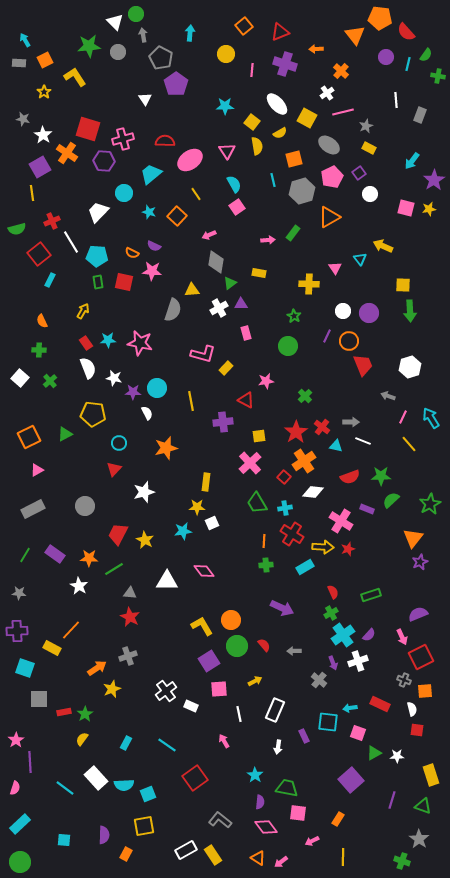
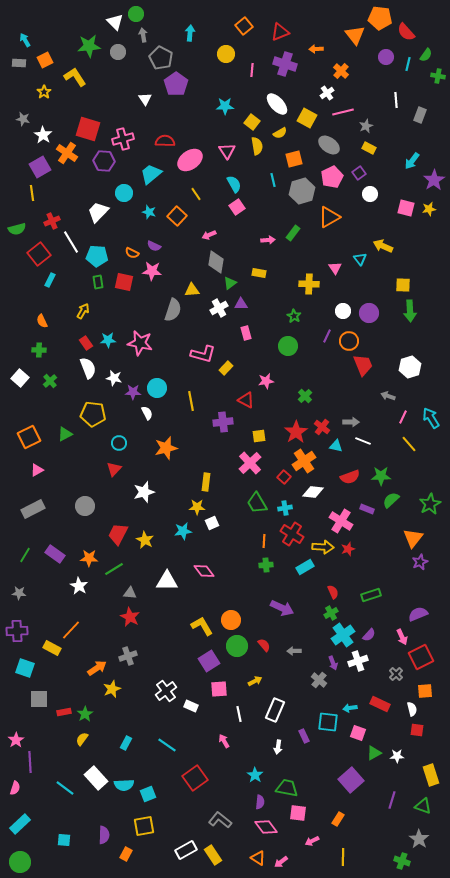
gray cross at (404, 680): moved 8 px left, 6 px up; rotated 24 degrees clockwise
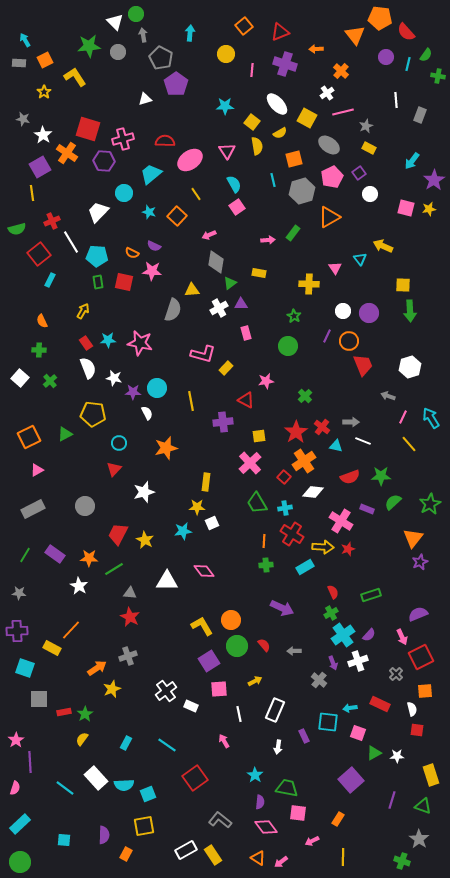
white triangle at (145, 99): rotated 48 degrees clockwise
green semicircle at (391, 500): moved 2 px right, 2 px down
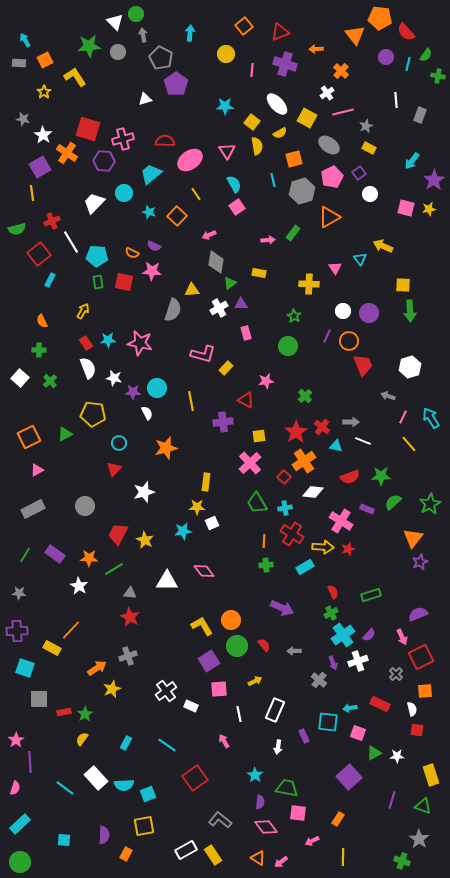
white trapezoid at (98, 212): moved 4 px left, 9 px up
purple square at (351, 780): moved 2 px left, 3 px up
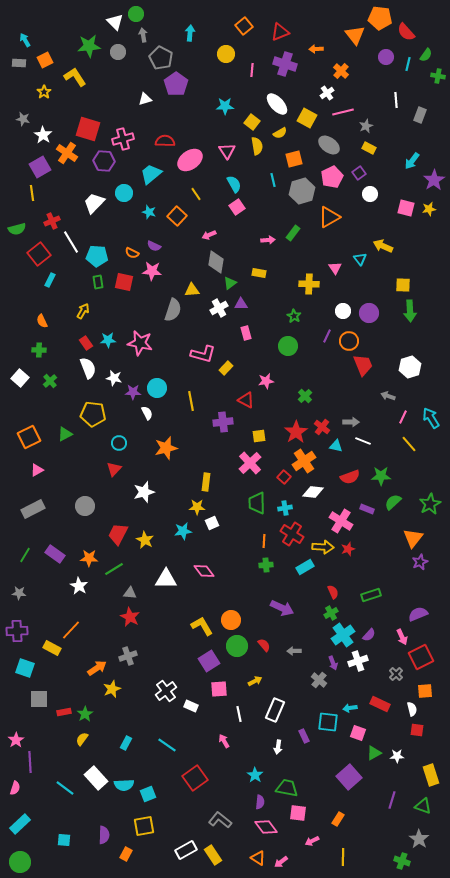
green trapezoid at (257, 503): rotated 30 degrees clockwise
white triangle at (167, 581): moved 1 px left, 2 px up
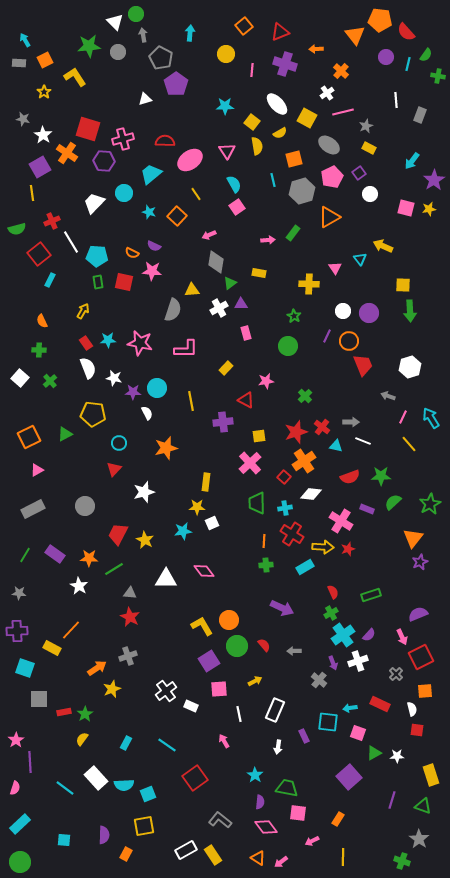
orange pentagon at (380, 18): moved 2 px down
pink L-shape at (203, 354): moved 17 px left, 5 px up; rotated 15 degrees counterclockwise
red star at (296, 432): rotated 15 degrees clockwise
white diamond at (313, 492): moved 2 px left, 2 px down
orange circle at (231, 620): moved 2 px left
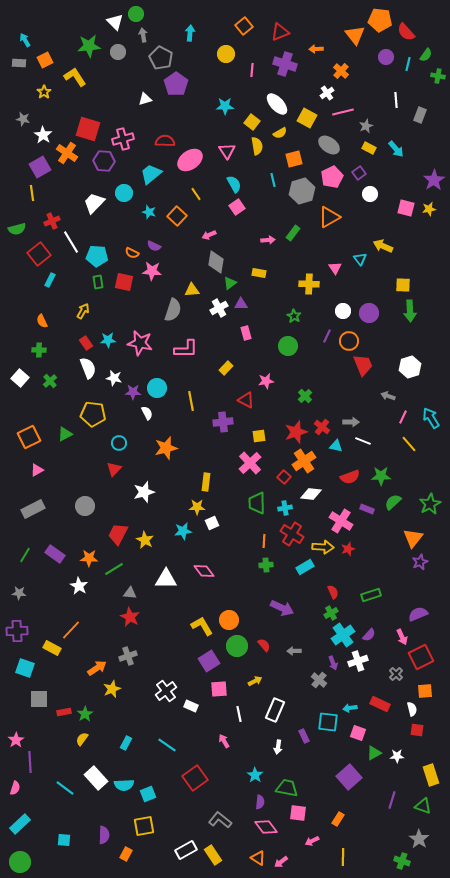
cyan arrow at (412, 161): moved 16 px left, 12 px up; rotated 78 degrees counterclockwise
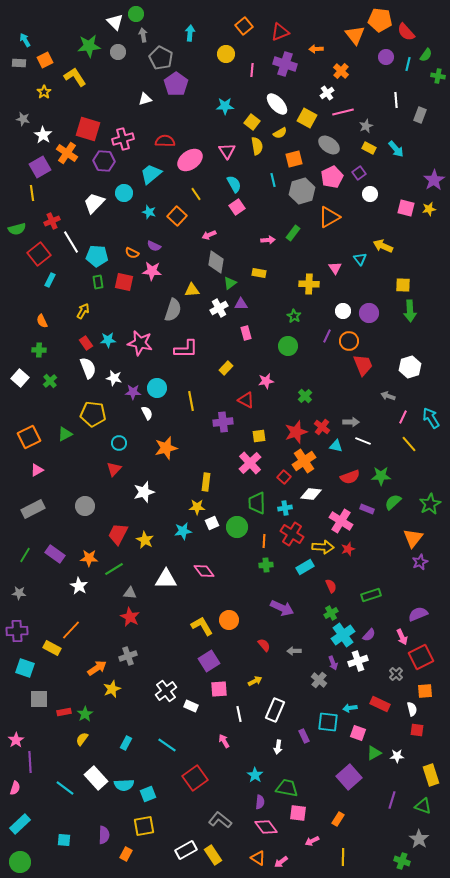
red semicircle at (333, 592): moved 2 px left, 6 px up
green circle at (237, 646): moved 119 px up
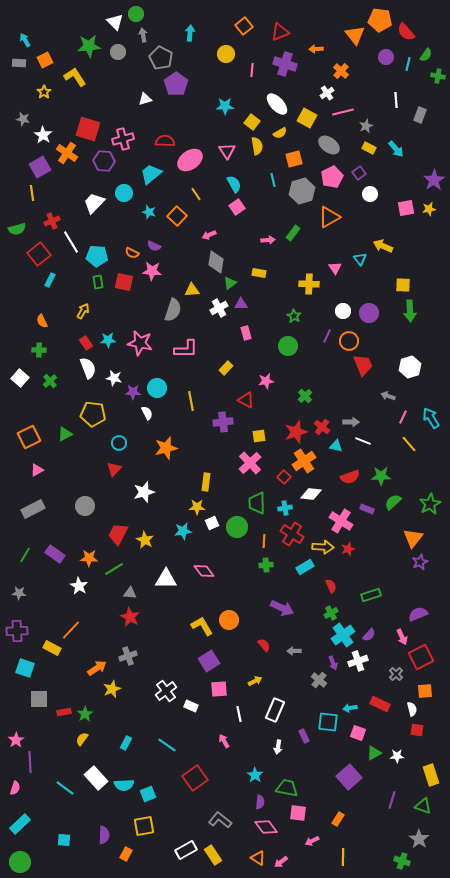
pink square at (406, 208): rotated 24 degrees counterclockwise
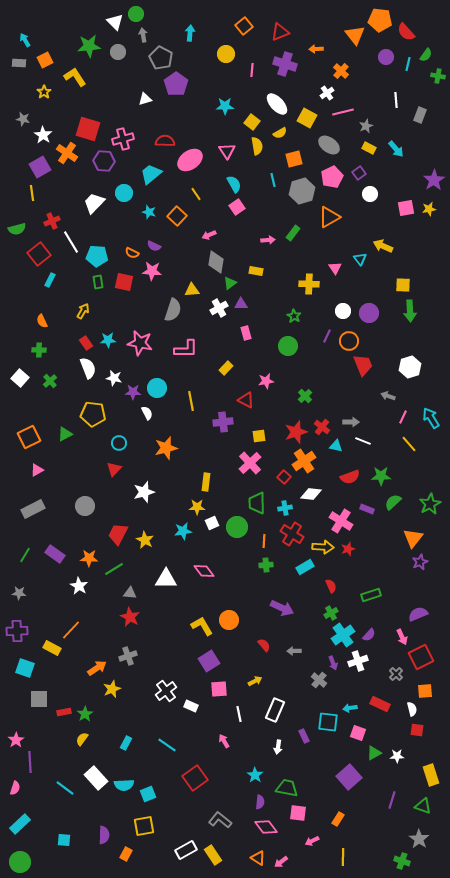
yellow rectangle at (259, 273): moved 3 px left, 2 px up
